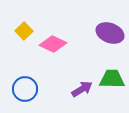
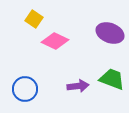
yellow square: moved 10 px right, 12 px up; rotated 12 degrees counterclockwise
pink diamond: moved 2 px right, 3 px up
green trapezoid: rotated 20 degrees clockwise
purple arrow: moved 4 px left, 3 px up; rotated 25 degrees clockwise
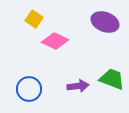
purple ellipse: moved 5 px left, 11 px up
blue circle: moved 4 px right
